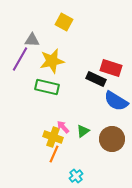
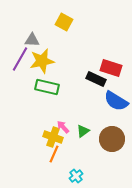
yellow star: moved 10 px left
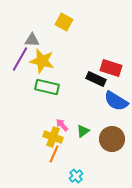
yellow star: rotated 25 degrees clockwise
pink arrow: moved 1 px left, 2 px up
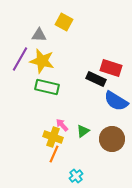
gray triangle: moved 7 px right, 5 px up
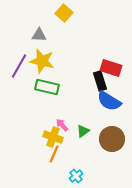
yellow square: moved 9 px up; rotated 12 degrees clockwise
purple line: moved 1 px left, 7 px down
black rectangle: moved 4 px right, 2 px down; rotated 48 degrees clockwise
blue semicircle: moved 7 px left
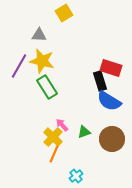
yellow square: rotated 18 degrees clockwise
green rectangle: rotated 45 degrees clockwise
green triangle: moved 1 px right, 1 px down; rotated 16 degrees clockwise
yellow cross: rotated 24 degrees clockwise
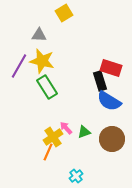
pink arrow: moved 4 px right, 3 px down
yellow cross: rotated 12 degrees clockwise
orange line: moved 6 px left, 2 px up
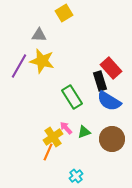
red rectangle: rotated 30 degrees clockwise
green rectangle: moved 25 px right, 10 px down
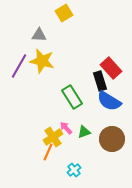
cyan cross: moved 2 px left, 6 px up
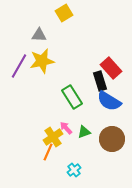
yellow star: rotated 25 degrees counterclockwise
